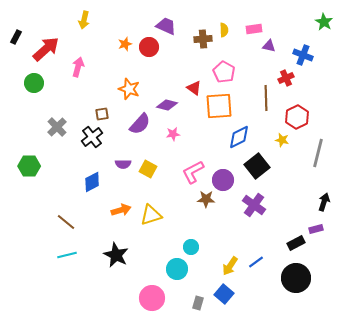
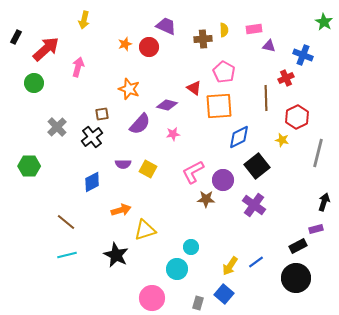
yellow triangle at (151, 215): moved 6 px left, 15 px down
black rectangle at (296, 243): moved 2 px right, 3 px down
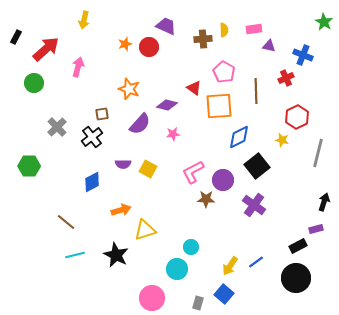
brown line at (266, 98): moved 10 px left, 7 px up
cyan line at (67, 255): moved 8 px right
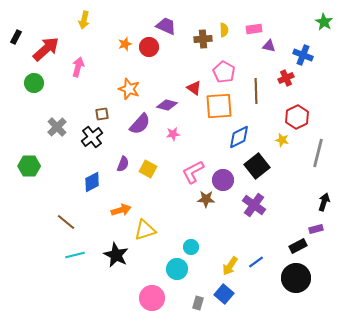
purple semicircle at (123, 164): rotated 70 degrees counterclockwise
